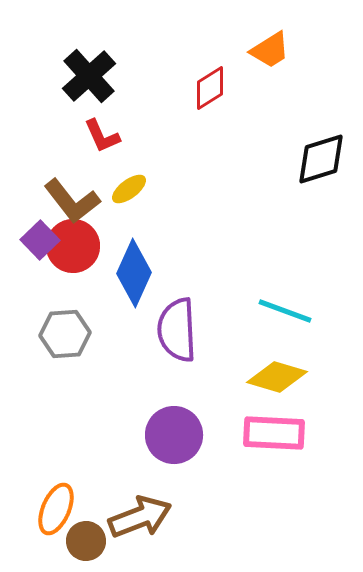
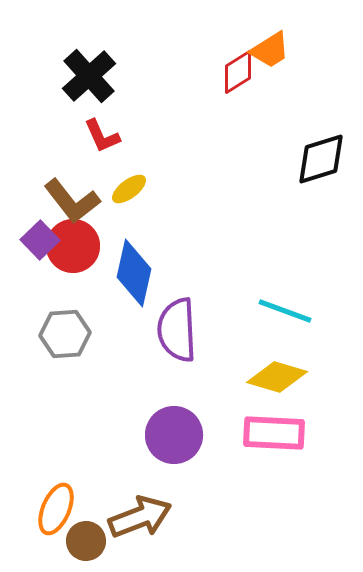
red diamond: moved 28 px right, 16 px up
blue diamond: rotated 12 degrees counterclockwise
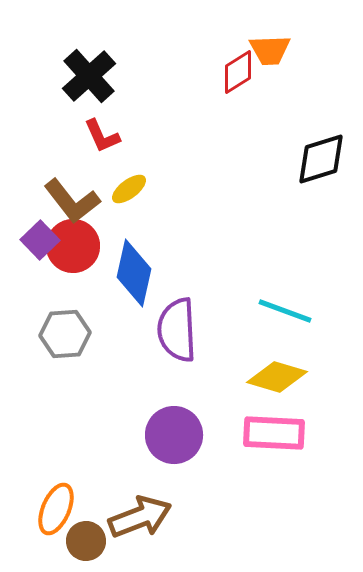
orange trapezoid: rotated 30 degrees clockwise
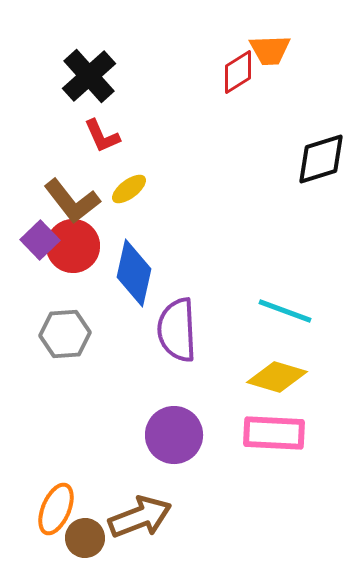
brown circle: moved 1 px left, 3 px up
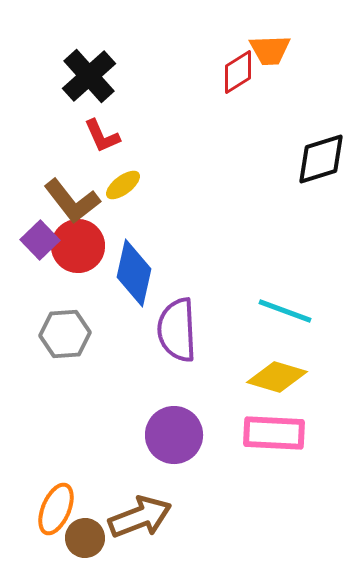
yellow ellipse: moved 6 px left, 4 px up
red circle: moved 5 px right
